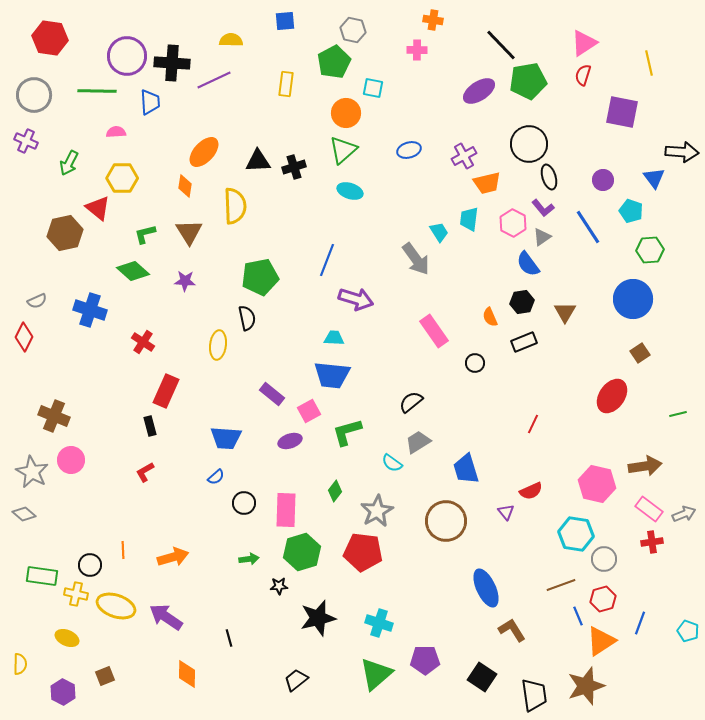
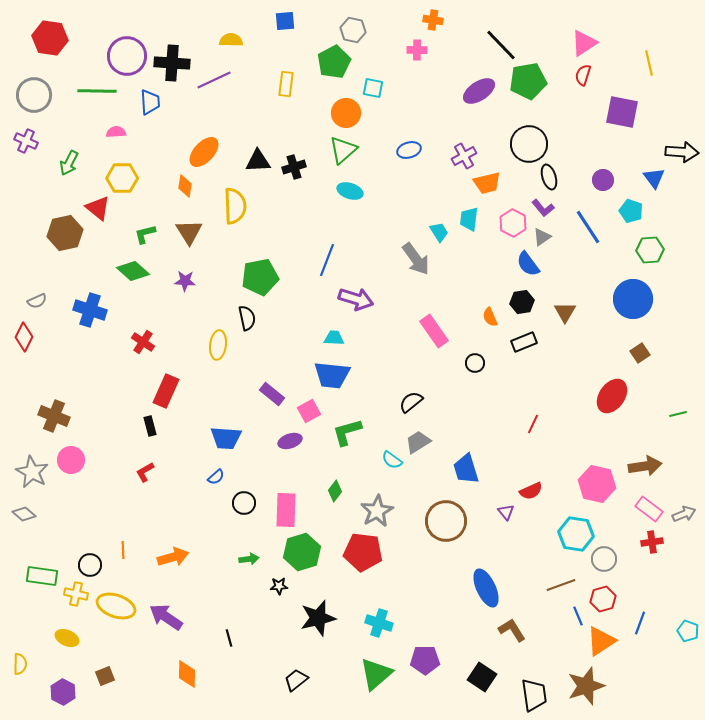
cyan semicircle at (392, 463): moved 3 px up
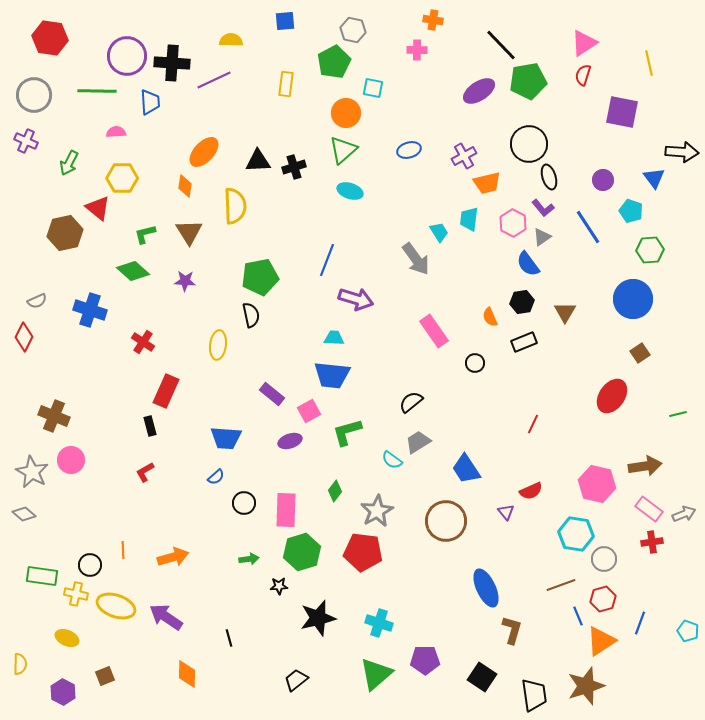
black semicircle at (247, 318): moved 4 px right, 3 px up
blue trapezoid at (466, 469): rotated 16 degrees counterclockwise
brown L-shape at (512, 630): rotated 48 degrees clockwise
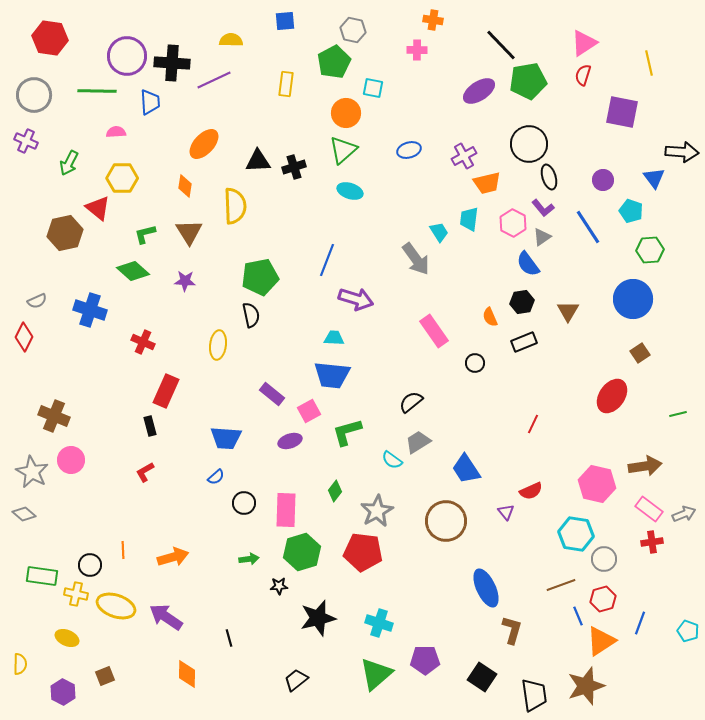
orange ellipse at (204, 152): moved 8 px up
brown triangle at (565, 312): moved 3 px right, 1 px up
red cross at (143, 342): rotated 10 degrees counterclockwise
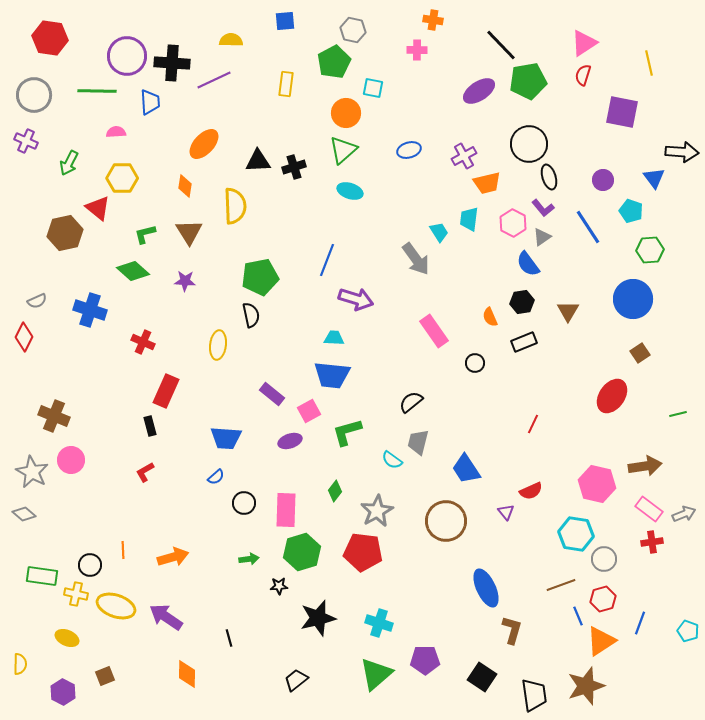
gray trapezoid at (418, 442): rotated 44 degrees counterclockwise
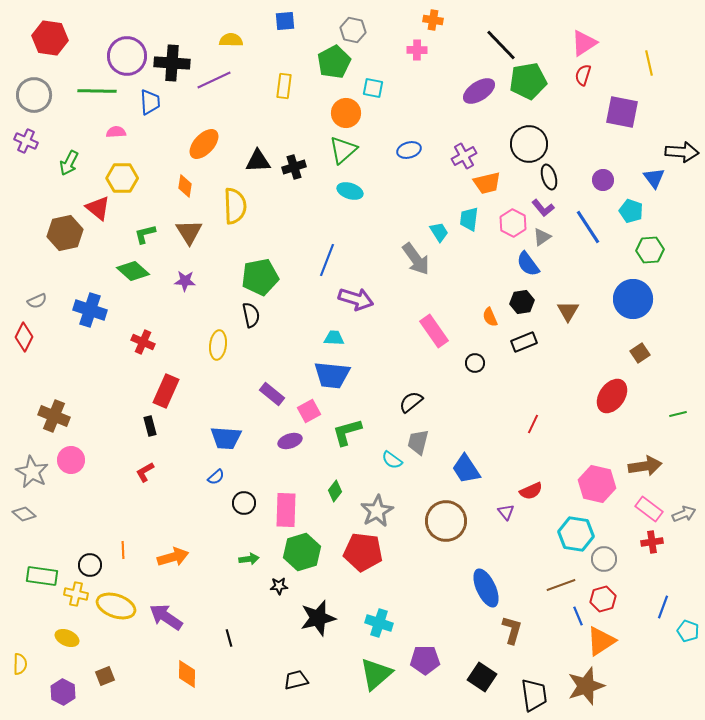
yellow rectangle at (286, 84): moved 2 px left, 2 px down
blue line at (640, 623): moved 23 px right, 16 px up
black trapezoid at (296, 680): rotated 25 degrees clockwise
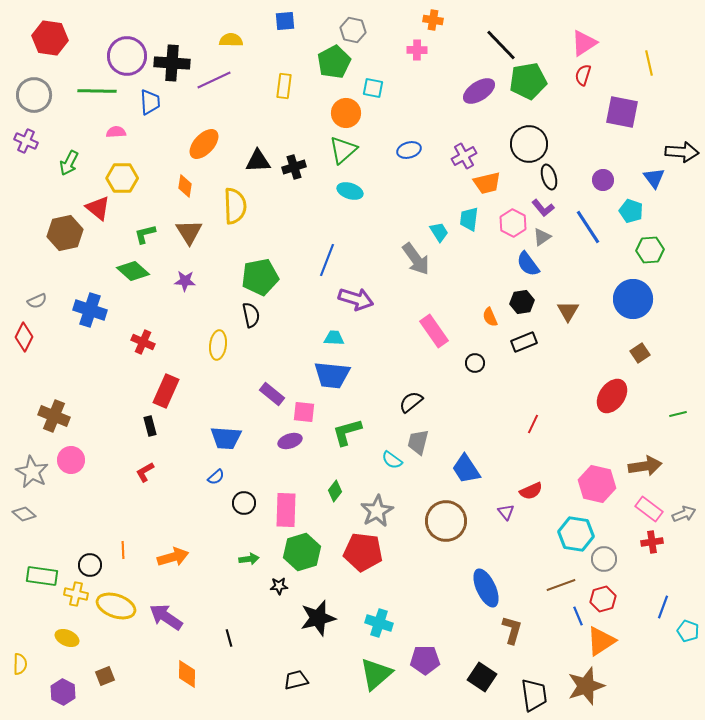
pink square at (309, 411): moved 5 px left, 1 px down; rotated 35 degrees clockwise
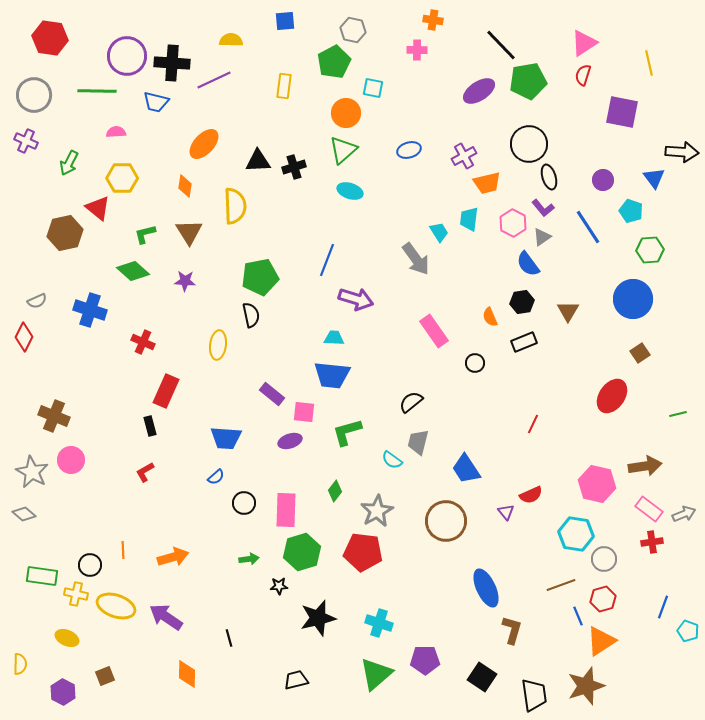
blue trapezoid at (150, 102): moved 6 px right; rotated 108 degrees clockwise
red semicircle at (531, 491): moved 4 px down
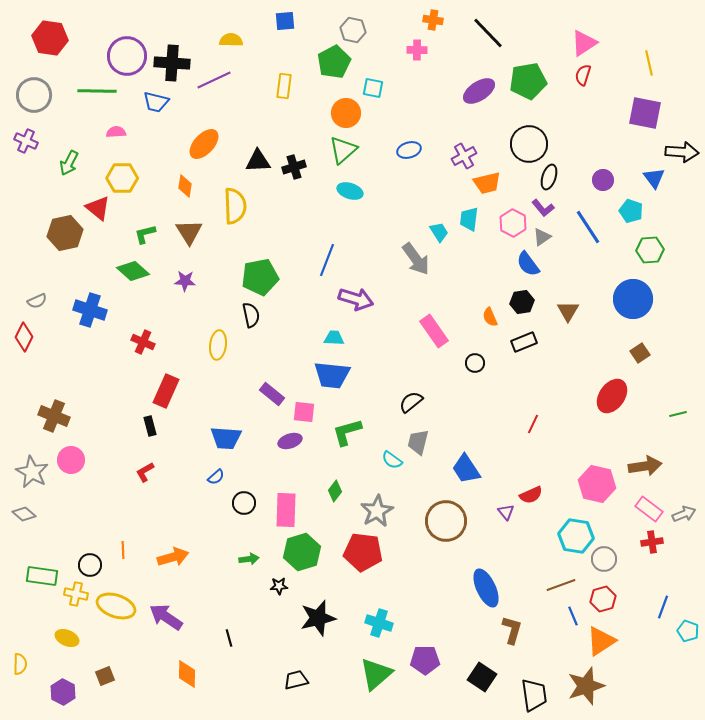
black line at (501, 45): moved 13 px left, 12 px up
purple square at (622, 112): moved 23 px right, 1 px down
black ellipse at (549, 177): rotated 35 degrees clockwise
cyan hexagon at (576, 534): moved 2 px down
blue line at (578, 616): moved 5 px left
